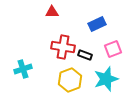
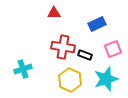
red triangle: moved 2 px right, 1 px down
yellow hexagon: rotated 15 degrees counterclockwise
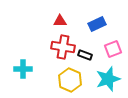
red triangle: moved 6 px right, 8 px down
cyan cross: rotated 18 degrees clockwise
cyan star: moved 2 px right
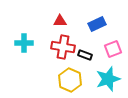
cyan cross: moved 1 px right, 26 px up
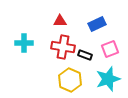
pink square: moved 3 px left
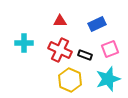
red cross: moved 3 px left, 3 px down; rotated 15 degrees clockwise
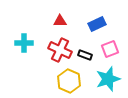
yellow hexagon: moved 1 px left, 1 px down
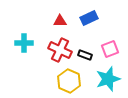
blue rectangle: moved 8 px left, 6 px up
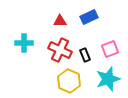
blue rectangle: moved 1 px up
black rectangle: rotated 48 degrees clockwise
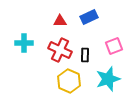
pink square: moved 4 px right, 3 px up
black rectangle: rotated 24 degrees clockwise
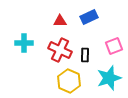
cyan star: moved 1 px right, 1 px up
